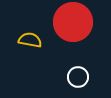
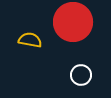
white circle: moved 3 px right, 2 px up
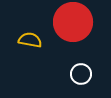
white circle: moved 1 px up
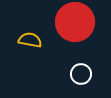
red circle: moved 2 px right
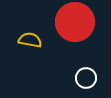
white circle: moved 5 px right, 4 px down
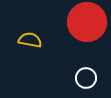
red circle: moved 12 px right
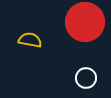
red circle: moved 2 px left
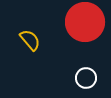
yellow semicircle: rotated 40 degrees clockwise
